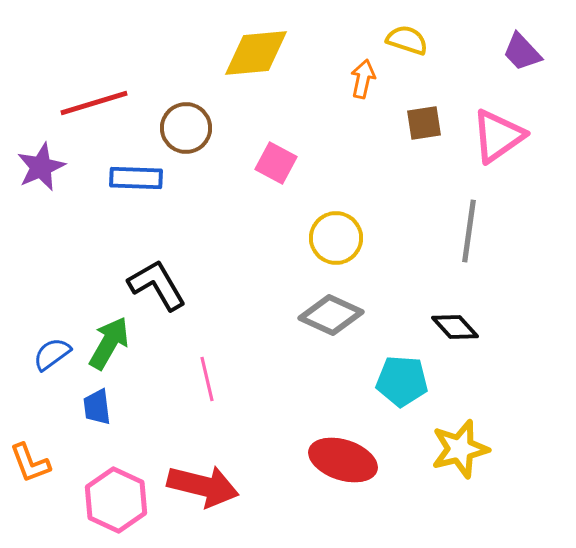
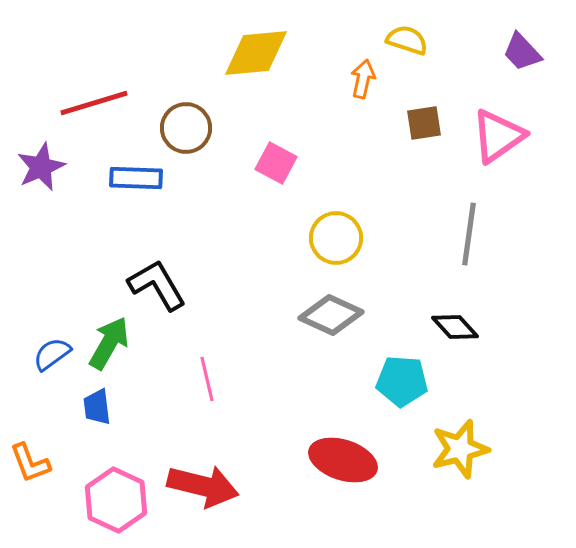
gray line: moved 3 px down
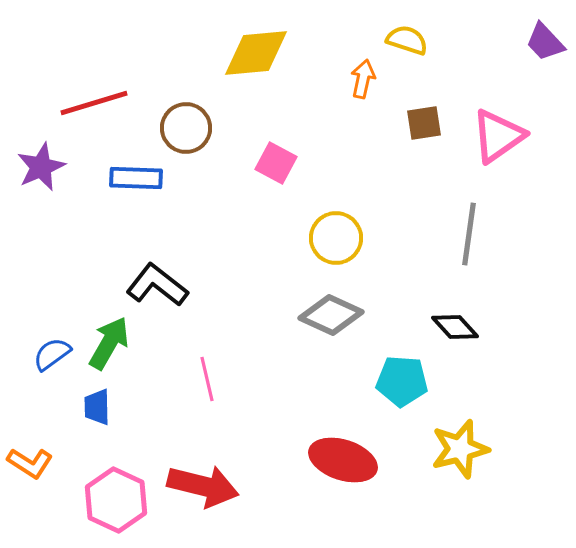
purple trapezoid: moved 23 px right, 10 px up
black L-shape: rotated 22 degrees counterclockwise
blue trapezoid: rotated 6 degrees clockwise
orange L-shape: rotated 36 degrees counterclockwise
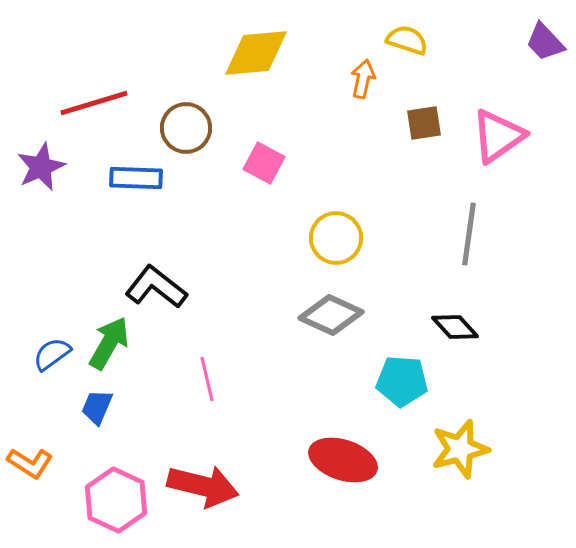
pink square: moved 12 px left
black L-shape: moved 1 px left, 2 px down
blue trapezoid: rotated 24 degrees clockwise
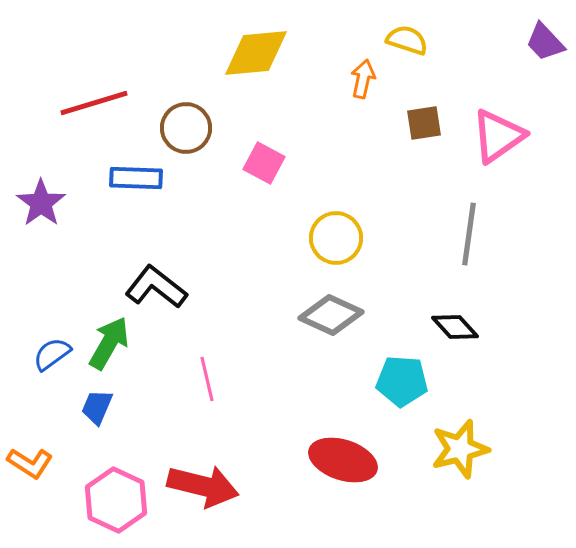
purple star: moved 36 px down; rotated 12 degrees counterclockwise
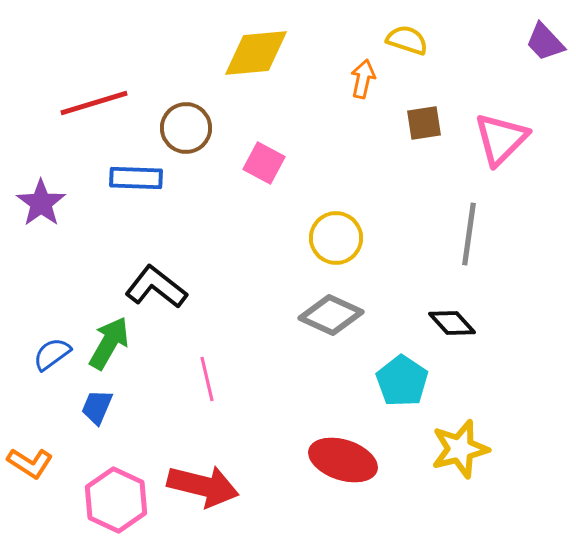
pink triangle: moved 3 px right, 3 px down; rotated 10 degrees counterclockwise
black diamond: moved 3 px left, 4 px up
cyan pentagon: rotated 30 degrees clockwise
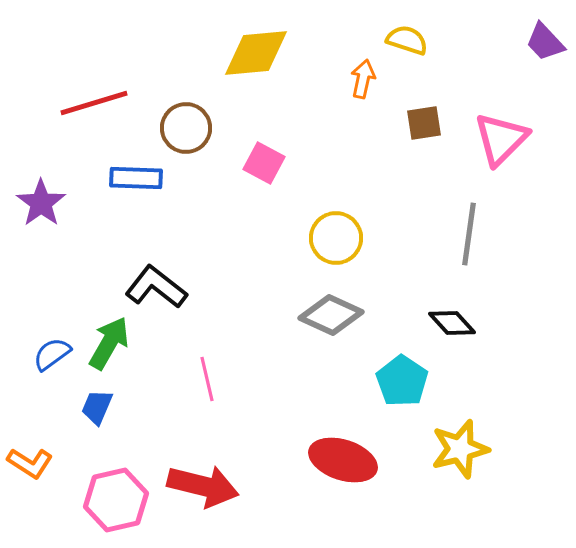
pink hexagon: rotated 22 degrees clockwise
